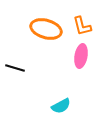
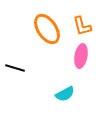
orange ellipse: moved 1 px right; rotated 40 degrees clockwise
cyan semicircle: moved 4 px right, 12 px up
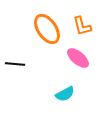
pink ellipse: moved 3 px left, 2 px down; rotated 60 degrees counterclockwise
black line: moved 4 px up; rotated 12 degrees counterclockwise
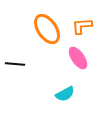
orange L-shape: rotated 100 degrees clockwise
pink ellipse: rotated 15 degrees clockwise
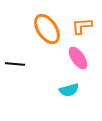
cyan semicircle: moved 4 px right, 4 px up; rotated 12 degrees clockwise
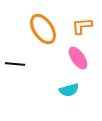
orange ellipse: moved 4 px left
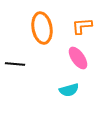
orange ellipse: moved 1 px left, 1 px up; rotated 24 degrees clockwise
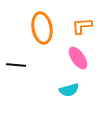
black line: moved 1 px right, 1 px down
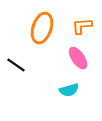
orange ellipse: rotated 28 degrees clockwise
black line: rotated 30 degrees clockwise
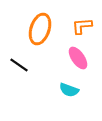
orange ellipse: moved 2 px left, 1 px down
black line: moved 3 px right
cyan semicircle: rotated 36 degrees clockwise
